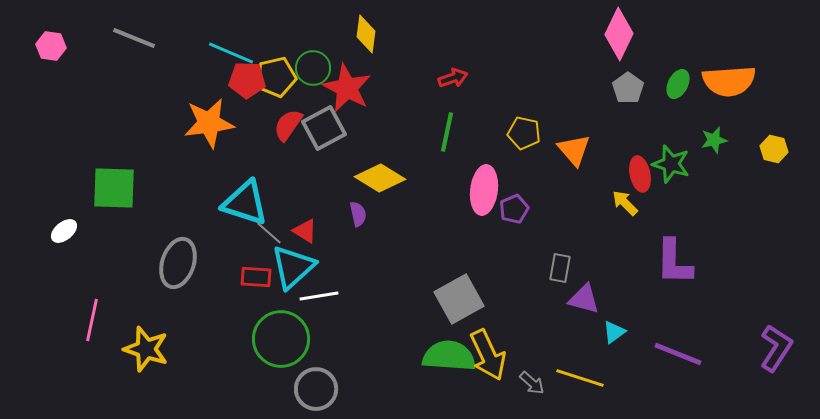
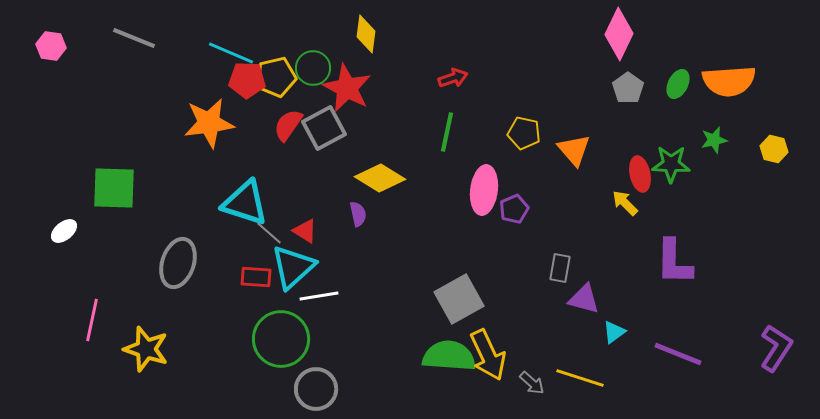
green star at (671, 164): rotated 15 degrees counterclockwise
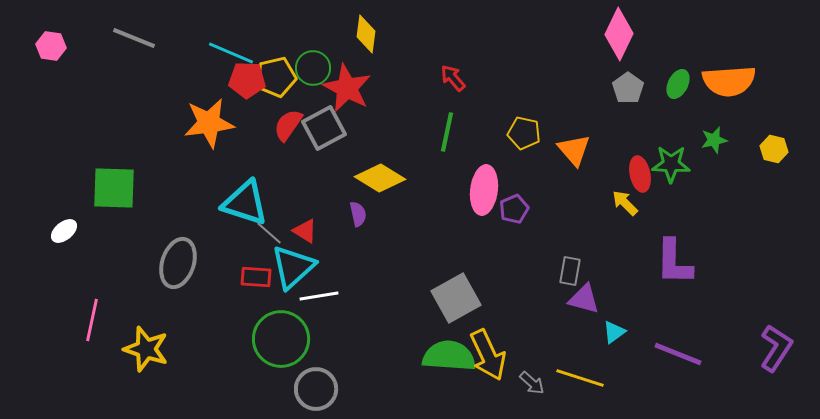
red arrow at (453, 78): rotated 112 degrees counterclockwise
gray rectangle at (560, 268): moved 10 px right, 3 px down
gray square at (459, 299): moved 3 px left, 1 px up
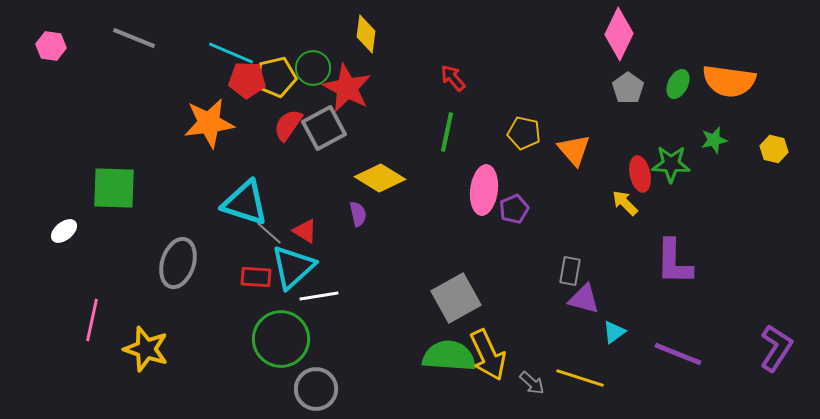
orange semicircle at (729, 81): rotated 12 degrees clockwise
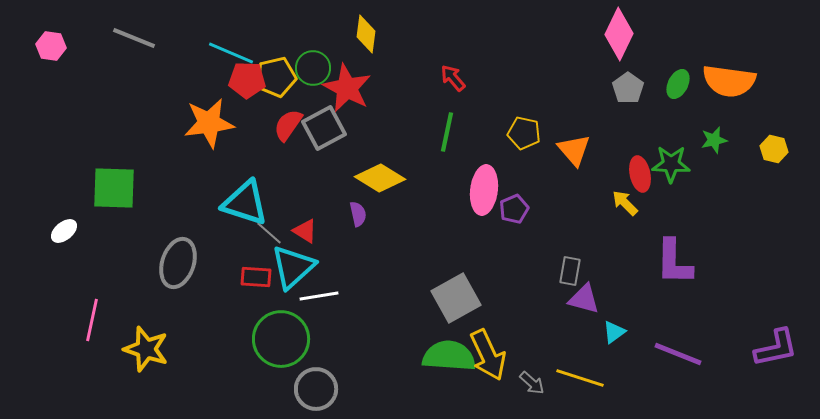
purple L-shape at (776, 348): rotated 45 degrees clockwise
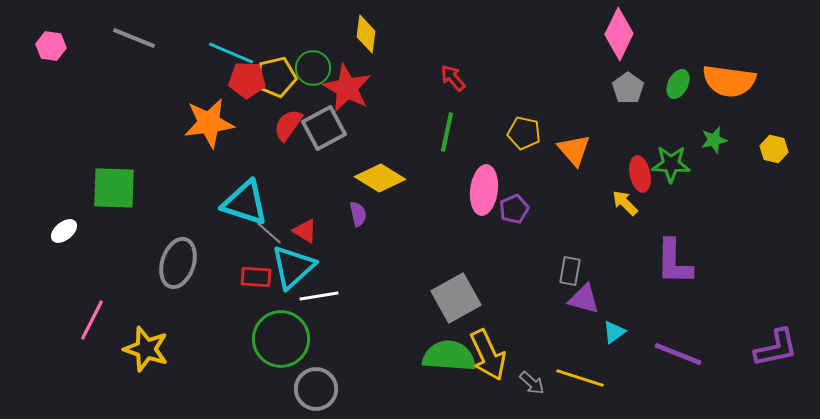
pink line at (92, 320): rotated 15 degrees clockwise
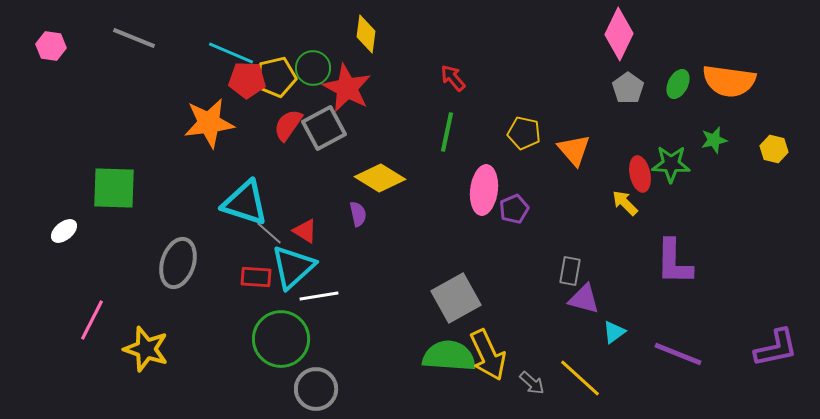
yellow line at (580, 378): rotated 24 degrees clockwise
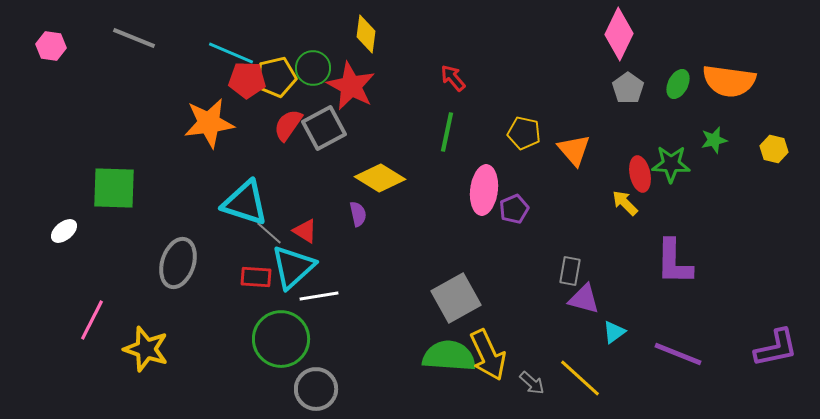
red star at (347, 88): moved 4 px right, 2 px up
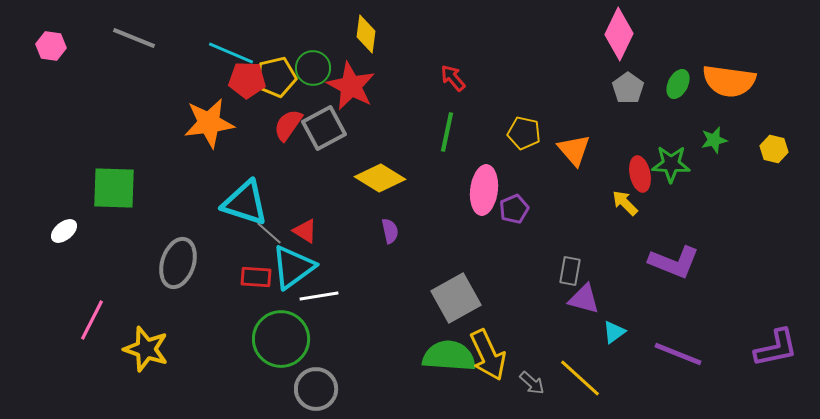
purple semicircle at (358, 214): moved 32 px right, 17 px down
purple L-shape at (674, 262): rotated 69 degrees counterclockwise
cyan triangle at (293, 267): rotated 6 degrees clockwise
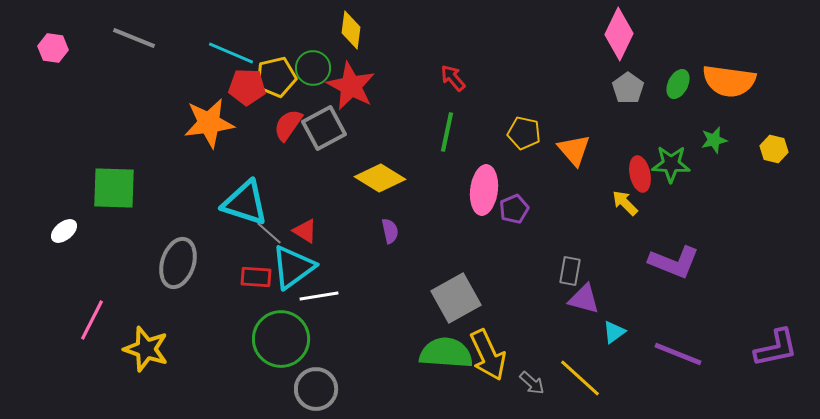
yellow diamond at (366, 34): moved 15 px left, 4 px up
pink hexagon at (51, 46): moved 2 px right, 2 px down
red pentagon at (247, 80): moved 7 px down
green semicircle at (449, 356): moved 3 px left, 3 px up
